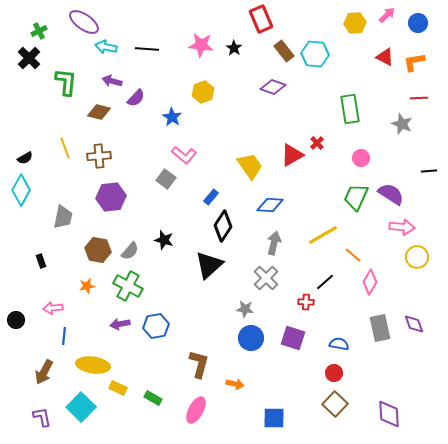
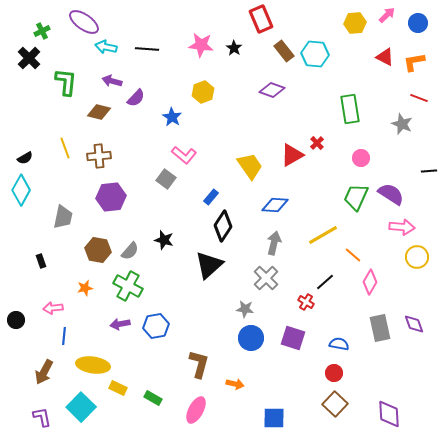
green cross at (39, 31): moved 3 px right
purple diamond at (273, 87): moved 1 px left, 3 px down
red line at (419, 98): rotated 24 degrees clockwise
blue diamond at (270, 205): moved 5 px right
orange star at (87, 286): moved 2 px left, 2 px down
red cross at (306, 302): rotated 28 degrees clockwise
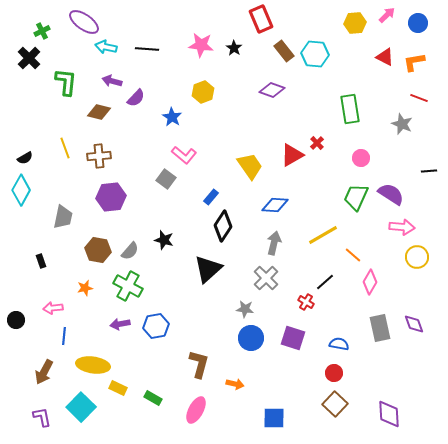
black triangle at (209, 265): moved 1 px left, 4 px down
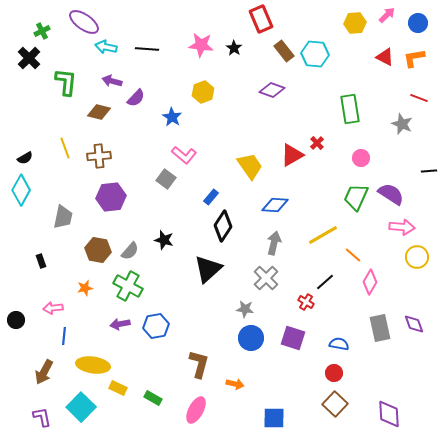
orange L-shape at (414, 62): moved 4 px up
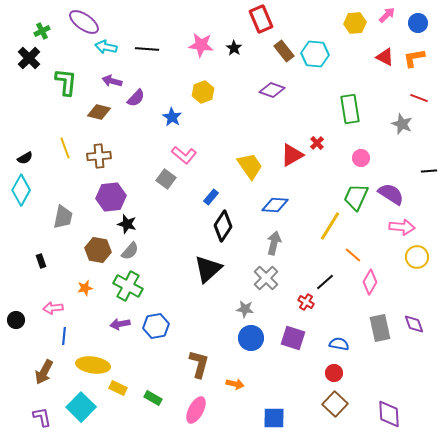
yellow line at (323, 235): moved 7 px right, 9 px up; rotated 28 degrees counterclockwise
black star at (164, 240): moved 37 px left, 16 px up
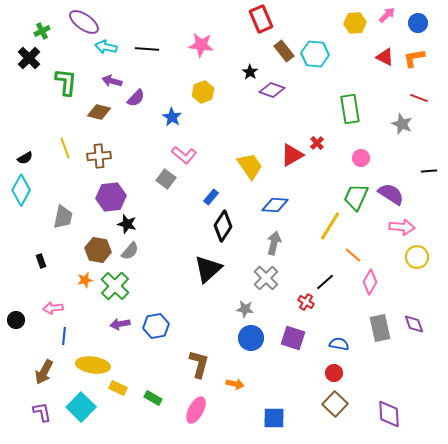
black star at (234, 48): moved 16 px right, 24 px down
green cross at (128, 286): moved 13 px left; rotated 16 degrees clockwise
orange star at (85, 288): moved 8 px up
purple L-shape at (42, 417): moved 5 px up
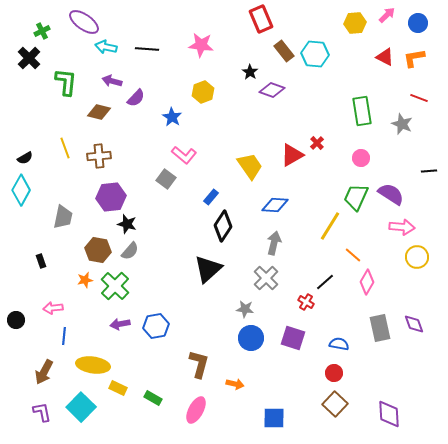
green rectangle at (350, 109): moved 12 px right, 2 px down
pink diamond at (370, 282): moved 3 px left
